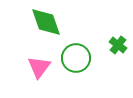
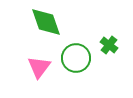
green cross: moved 9 px left
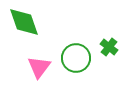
green diamond: moved 22 px left
green cross: moved 2 px down
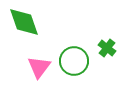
green cross: moved 2 px left, 1 px down
green circle: moved 2 px left, 3 px down
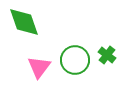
green cross: moved 7 px down
green circle: moved 1 px right, 1 px up
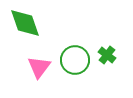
green diamond: moved 1 px right, 1 px down
